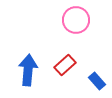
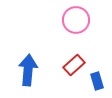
red rectangle: moved 9 px right
blue rectangle: rotated 24 degrees clockwise
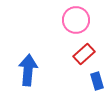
red rectangle: moved 10 px right, 11 px up
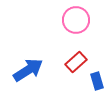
red rectangle: moved 8 px left, 8 px down
blue arrow: rotated 52 degrees clockwise
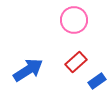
pink circle: moved 2 px left
blue rectangle: rotated 72 degrees clockwise
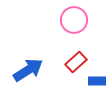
blue rectangle: rotated 36 degrees clockwise
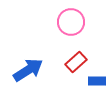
pink circle: moved 3 px left, 2 px down
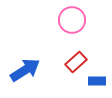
pink circle: moved 1 px right, 2 px up
blue arrow: moved 3 px left
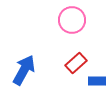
red rectangle: moved 1 px down
blue arrow: moved 1 px left; rotated 28 degrees counterclockwise
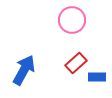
blue rectangle: moved 4 px up
